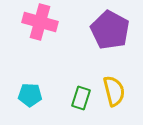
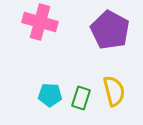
cyan pentagon: moved 20 px right
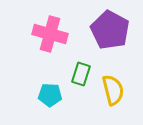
pink cross: moved 10 px right, 12 px down
yellow semicircle: moved 1 px left, 1 px up
green rectangle: moved 24 px up
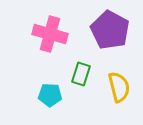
yellow semicircle: moved 6 px right, 3 px up
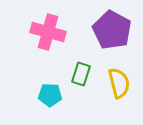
purple pentagon: moved 2 px right
pink cross: moved 2 px left, 2 px up
yellow semicircle: moved 4 px up
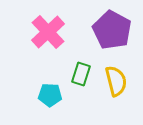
pink cross: rotated 32 degrees clockwise
yellow semicircle: moved 3 px left, 2 px up
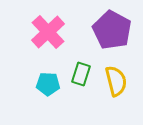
cyan pentagon: moved 2 px left, 11 px up
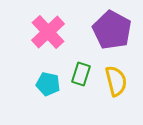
cyan pentagon: rotated 10 degrees clockwise
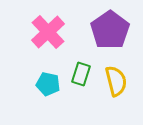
purple pentagon: moved 2 px left; rotated 9 degrees clockwise
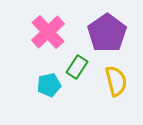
purple pentagon: moved 3 px left, 3 px down
green rectangle: moved 4 px left, 7 px up; rotated 15 degrees clockwise
cyan pentagon: moved 1 px right, 1 px down; rotated 25 degrees counterclockwise
